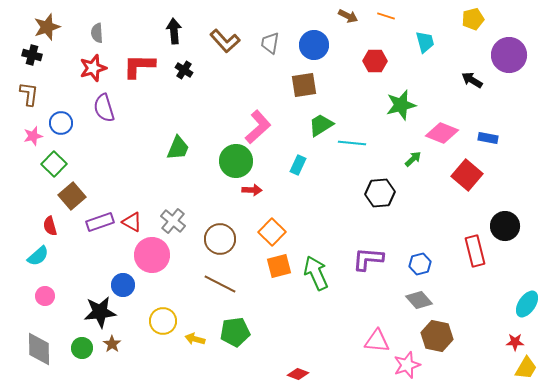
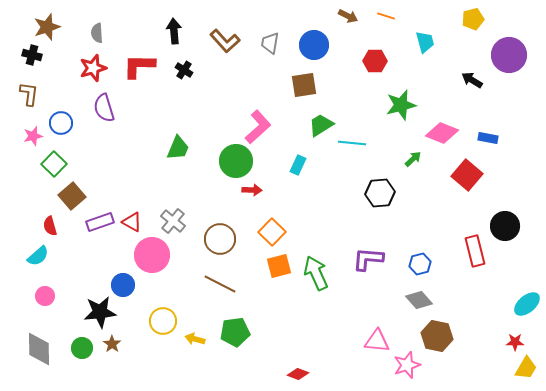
cyan ellipse at (527, 304): rotated 16 degrees clockwise
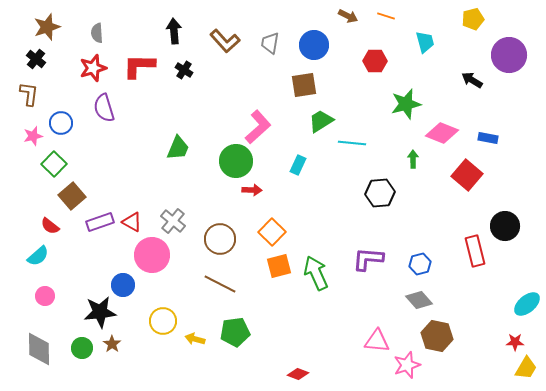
black cross at (32, 55): moved 4 px right, 4 px down; rotated 24 degrees clockwise
green star at (401, 105): moved 5 px right, 1 px up
green trapezoid at (321, 125): moved 4 px up
green arrow at (413, 159): rotated 48 degrees counterclockwise
red semicircle at (50, 226): rotated 36 degrees counterclockwise
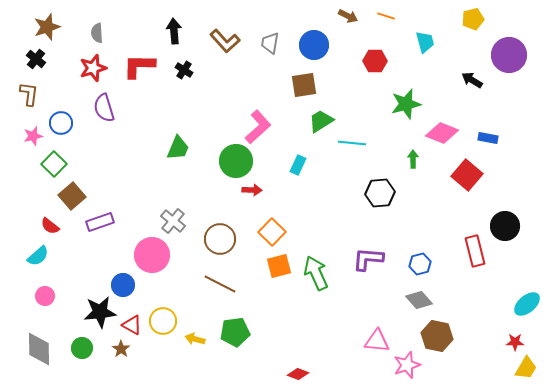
red triangle at (132, 222): moved 103 px down
brown star at (112, 344): moved 9 px right, 5 px down
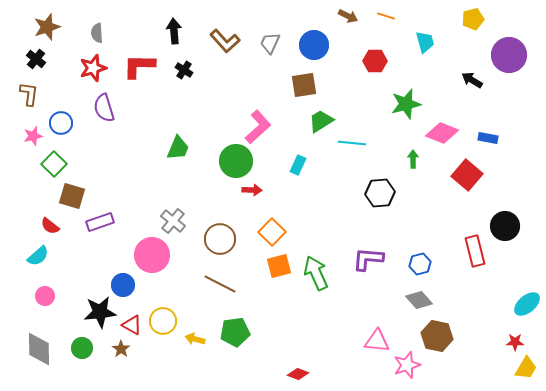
gray trapezoid at (270, 43): rotated 15 degrees clockwise
brown square at (72, 196): rotated 32 degrees counterclockwise
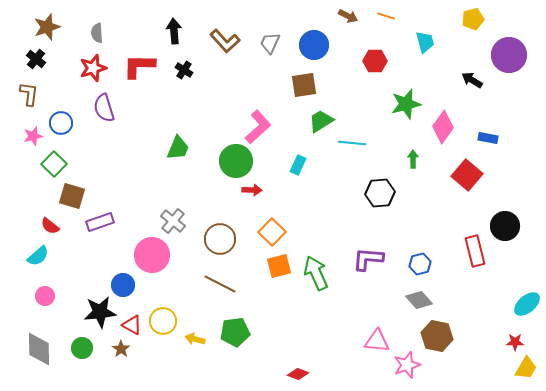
pink diamond at (442, 133): moved 1 px right, 6 px up; rotated 76 degrees counterclockwise
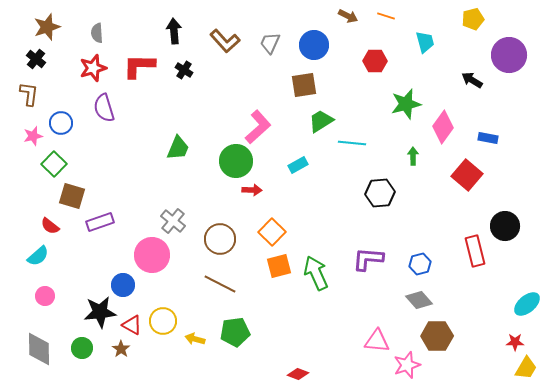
green arrow at (413, 159): moved 3 px up
cyan rectangle at (298, 165): rotated 36 degrees clockwise
brown hexagon at (437, 336): rotated 12 degrees counterclockwise
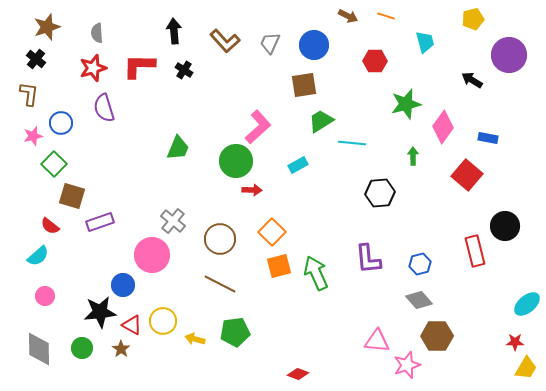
purple L-shape at (368, 259): rotated 100 degrees counterclockwise
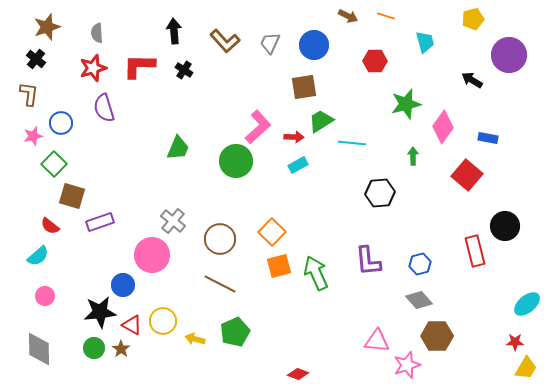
brown square at (304, 85): moved 2 px down
red arrow at (252, 190): moved 42 px right, 53 px up
purple L-shape at (368, 259): moved 2 px down
green pentagon at (235, 332): rotated 16 degrees counterclockwise
green circle at (82, 348): moved 12 px right
